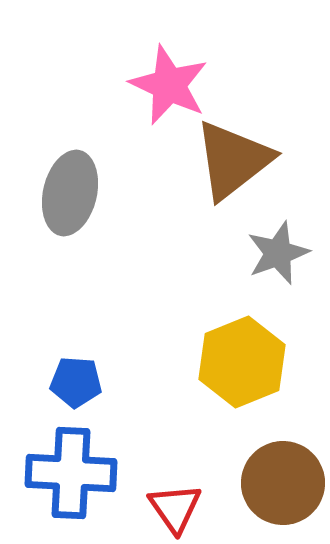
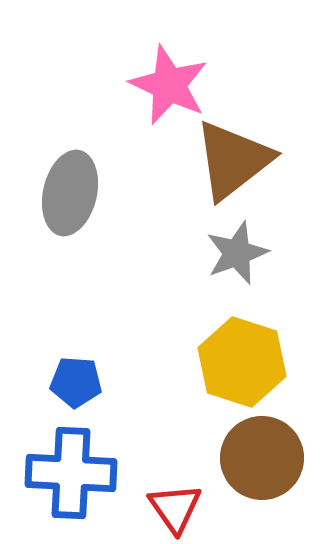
gray star: moved 41 px left
yellow hexagon: rotated 20 degrees counterclockwise
brown circle: moved 21 px left, 25 px up
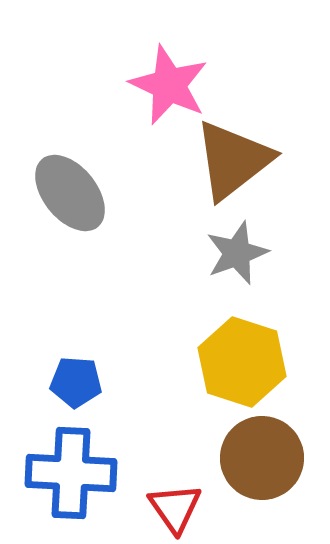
gray ellipse: rotated 52 degrees counterclockwise
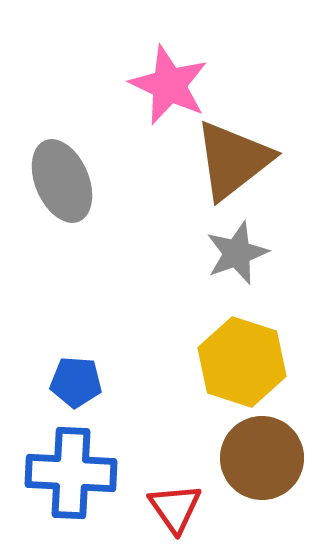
gray ellipse: moved 8 px left, 12 px up; rotated 16 degrees clockwise
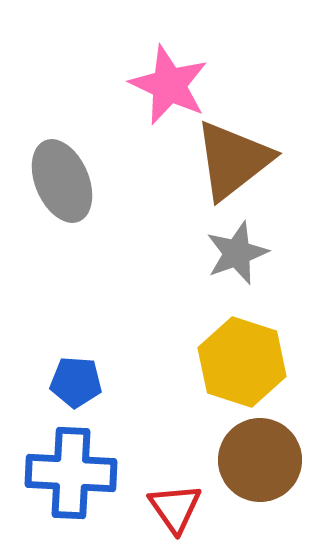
brown circle: moved 2 px left, 2 px down
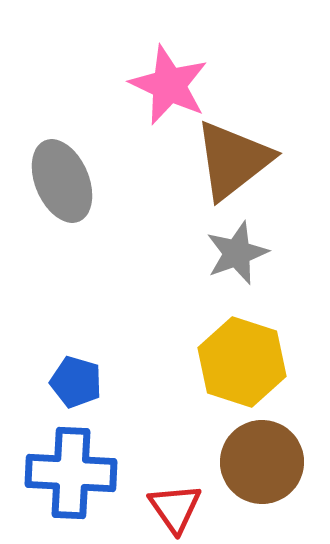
blue pentagon: rotated 12 degrees clockwise
brown circle: moved 2 px right, 2 px down
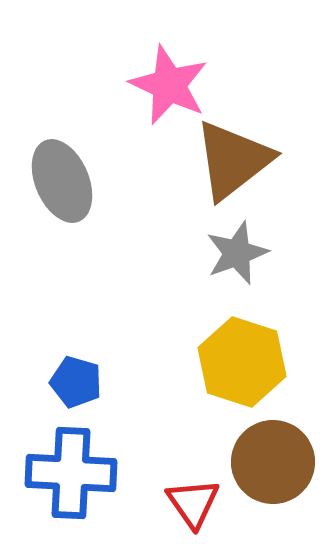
brown circle: moved 11 px right
red triangle: moved 18 px right, 5 px up
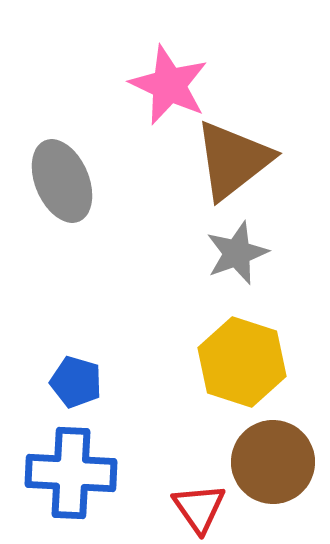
red triangle: moved 6 px right, 5 px down
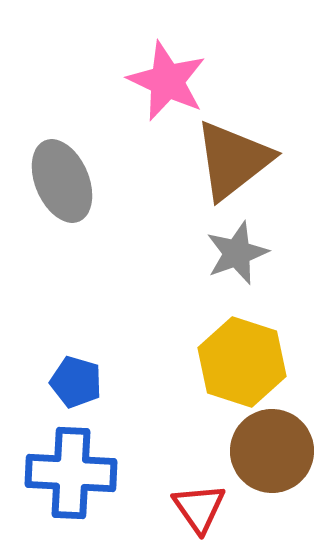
pink star: moved 2 px left, 4 px up
brown circle: moved 1 px left, 11 px up
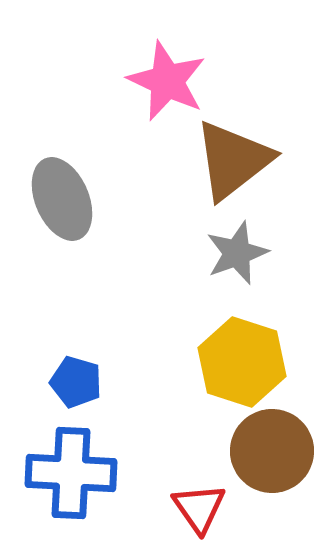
gray ellipse: moved 18 px down
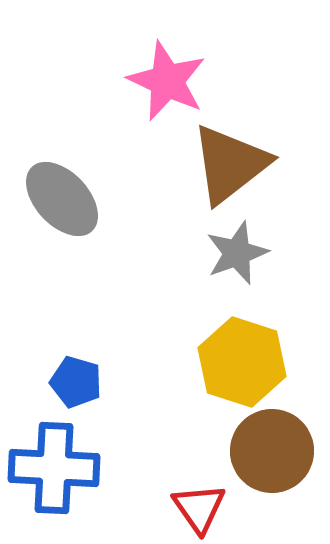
brown triangle: moved 3 px left, 4 px down
gray ellipse: rotated 20 degrees counterclockwise
blue cross: moved 17 px left, 5 px up
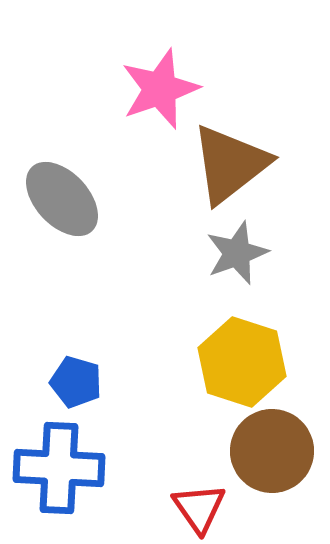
pink star: moved 7 px left, 8 px down; rotated 28 degrees clockwise
blue cross: moved 5 px right
